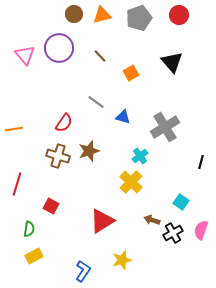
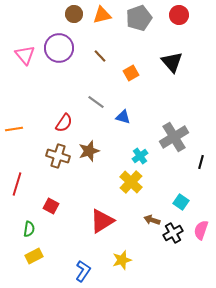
gray cross: moved 9 px right, 10 px down
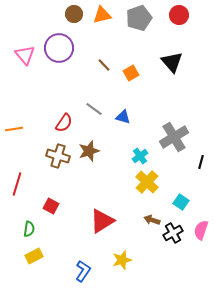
brown line: moved 4 px right, 9 px down
gray line: moved 2 px left, 7 px down
yellow cross: moved 16 px right
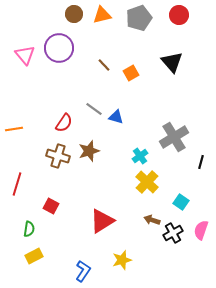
blue triangle: moved 7 px left
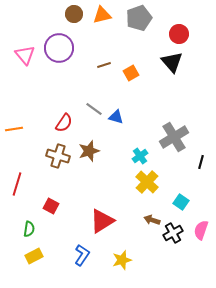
red circle: moved 19 px down
brown line: rotated 64 degrees counterclockwise
blue L-shape: moved 1 px left, 16 px up
